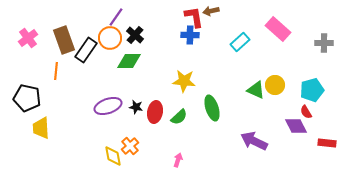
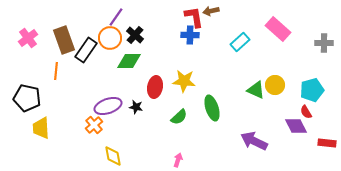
red ellipse: moved 25 px up
orange cross: moved 36 px left, 21 px up
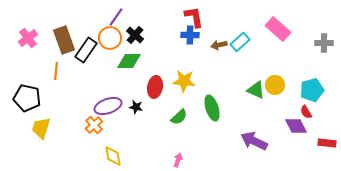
brown arrow: moved 8 px right, 34 px down
yellow trapezoid: rotated 20 degrees clockwise
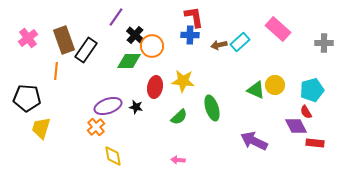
orange circle: moved 42 px right, 8 px down
yellow star: moved 1 px left
black pentagon: rotated 8 degrees counterclockwise
orange cross: moved 2 px right, 2 px down
red rectangle: moved 12 px left
pink arrow: rotated 104 degrees counterclockwise
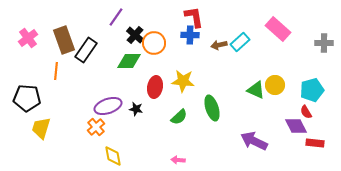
orange circle: moved 2 px right, 3 px up
black star: moved 2 px down
